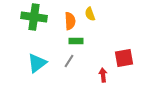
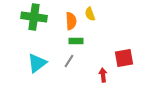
orange semicircle: moved 1 px right
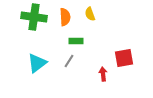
orange semicircle: moved 6 px left, 4 px up
red arrow: moved 1 px up
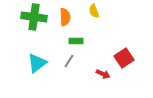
yellow semicircle: moved 4 px right, 3 px up
red square: rotated 24 degrees counterclockwise
red arrow: rotated 120 degrees clockwise
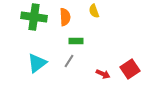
red square: moved 6 px right, 11 px down
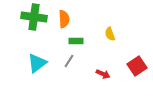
yellow semicircle: moved 16 px right, 23 px down
orange semicircle: moved 1 px left, 2 px down
red square: moved 7 px right, 3 px up
